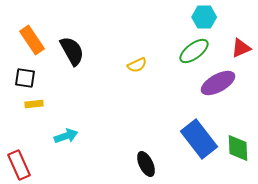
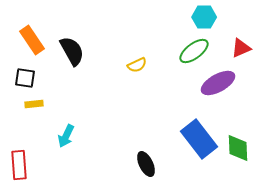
cyan arrow: rotated 135 degrees clockwise
red rectangle: rotated 20 degrees clockwise
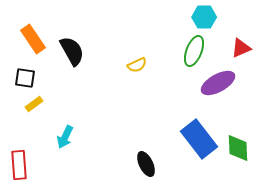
orange rectangle: moved 1 px right, 1 px up
green ellipse: rotated 32 degrees counterclockwise
yellow rectangle: rotated 30 degrees counterclockwise
cyan arrow: moved 1 px left, 1 px down
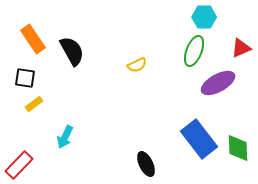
red rectangle: rotated 48 degrees clockwise
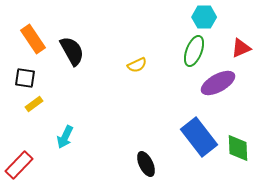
blue rectangle: moved 2 px up
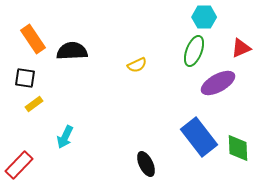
black semicircle: rotated 64 degrees counterclockwise
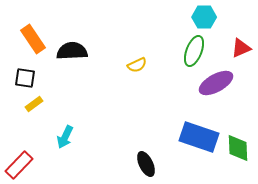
purple ellipse: moved 2 px left
blue rectangle: rotated 33 degrees counterclockwise
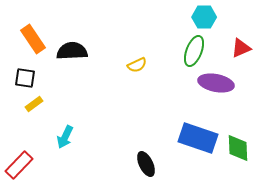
purple ellipse: rotated 40 degrees clockwise
blue rectangle: moved 1 px left, 1 px down
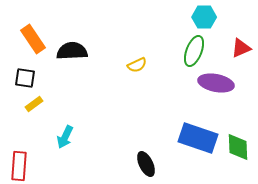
green diamond: moved 1 px up
red rectangle: moved 1 px down; rotated 40 degrees counterclockwise
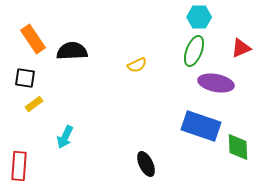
cyan hexagon: moved 5 px left
blue rectangle: moved 3 px right, 12 px up
